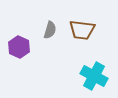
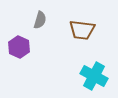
gray semicircle: moved 10 px left, 10 px up
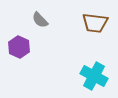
gray semicircle: rotated 120 degrees clockwise
brown trapezoid: moved 13 px right, 7 px up
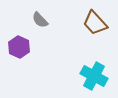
brown trapezoid: rotated 40 degrees clockwise
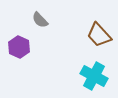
brown trapezoid: moved 4 px right, 12 px down
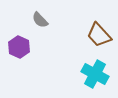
cyan cross: moved 1 px right, 2 px up
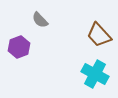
purple hexagon: rotated 15 degrees clockwise
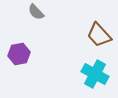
gray semicircle: moved 4 px left, 8 px up
purple hexagon: moved 7 px down; rotated 10 degrees clockwise
